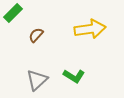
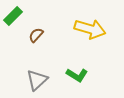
green rectangle: moved 3 px down
yellow arrow: rotated 24 degrees clockwise
green L-shape: moved 3 px right, 1 px up
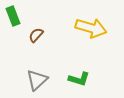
green rectangle: rotated 66 degrees counterclockwise
yellow arrow: moved 1 px right, 1 px up
green L-shape: moved 2 px right, 4 px down; rotated 15 degrees counterclockwise
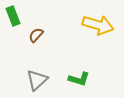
yellow arrow: moved 7 px right, 3 px up
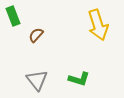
yellow arrow: rotated 56 degrees clockwise
gray triangle: rotated 25 degrees counterclockwise
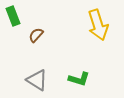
gray triangle: rotated 20 degrees counterclockwise
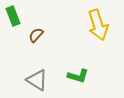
green L-shape: moved 1 px left, 3 px up
